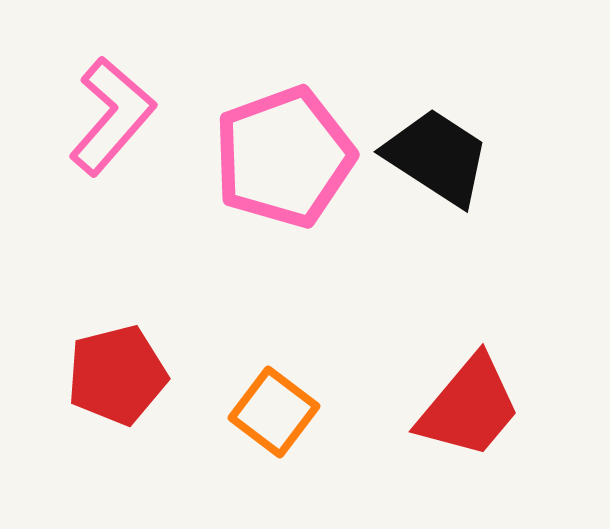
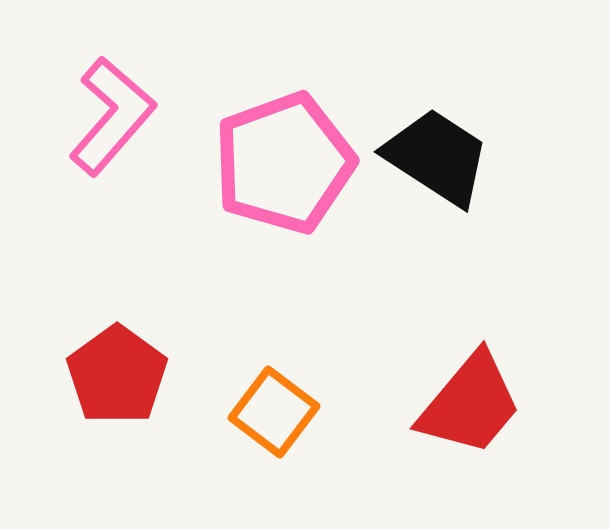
pink pentagon: moved 6 px down
red pentagon: rotated 22 degrees counterclockwise
red trapezoid: moved 1 px right, 3 px up
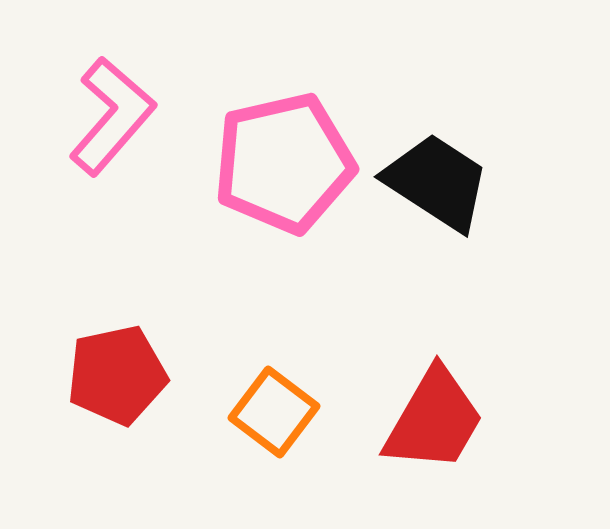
black trapezoid: moved 25 px down
pink pentagon: rotated 7 degrees clockwise
red pentagon: rotated 24 degrees clockwise
red trapezoid: moved 36 px left, 16 px down; rotated 10 degrees counterclockwise
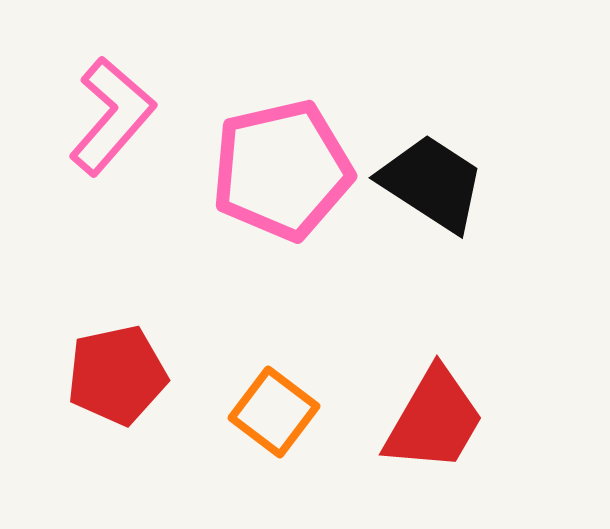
pink pentagon: moved 2 px left, 7 px down
black trapezoid: moved 5 px left, 1 px down
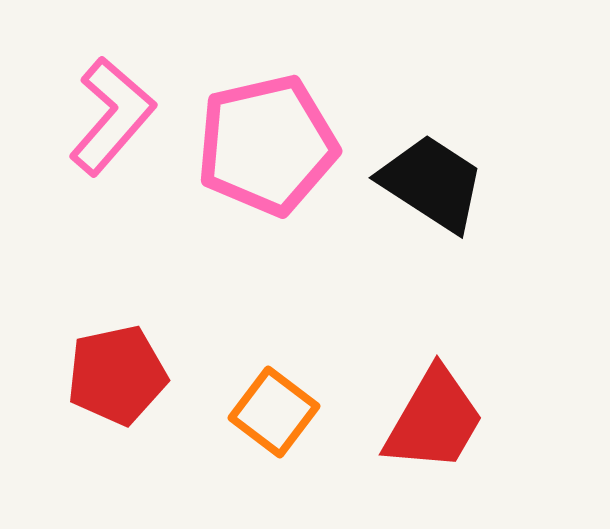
pink pentagon: moved 15 px left, 25 px up
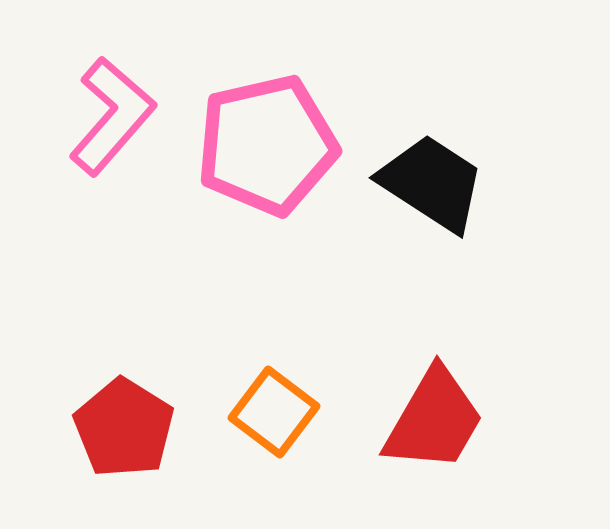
red pentagon: moved 7 px right, 53 px down; rotated 28 degrees counterclockwise
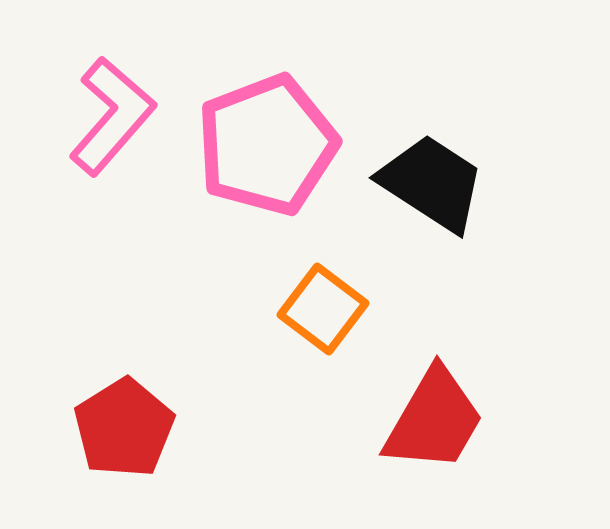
pink pentagon: rotated 8 degrees counterclockwise
orange square: moved 49 px right, 103 px up
red pentagon: rotated 8 degrees clockwise
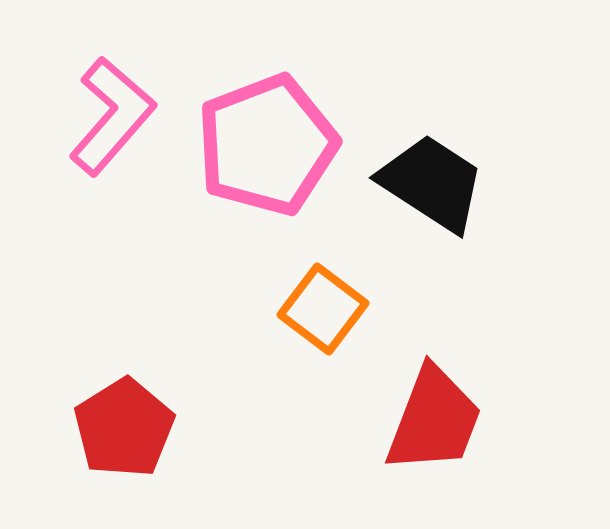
red trapezoid: rotated 9 degrees counterclockwise
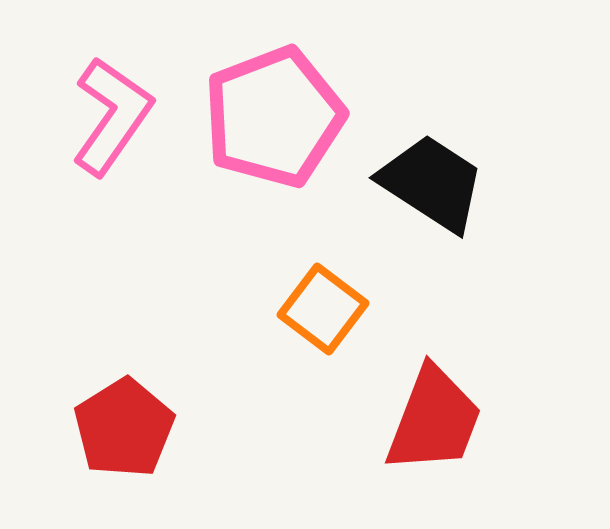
pink L-shape: rotated 6 degrees counterclockwise
pink pentagon: moved 7 px right, 28 px up
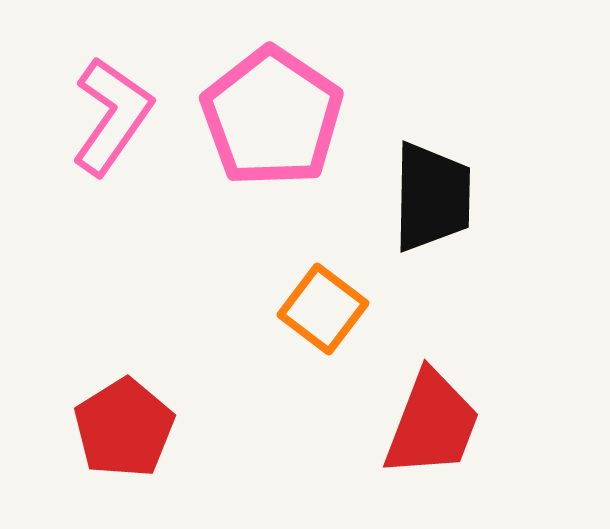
pink pentagon: moved 2 px left; rotated 17 degrees counterclockwise
black trapezoid: moved 14 px down; rotated 58 degrees clockwise
red trapezoid: moved 2 px left, 4 px down
